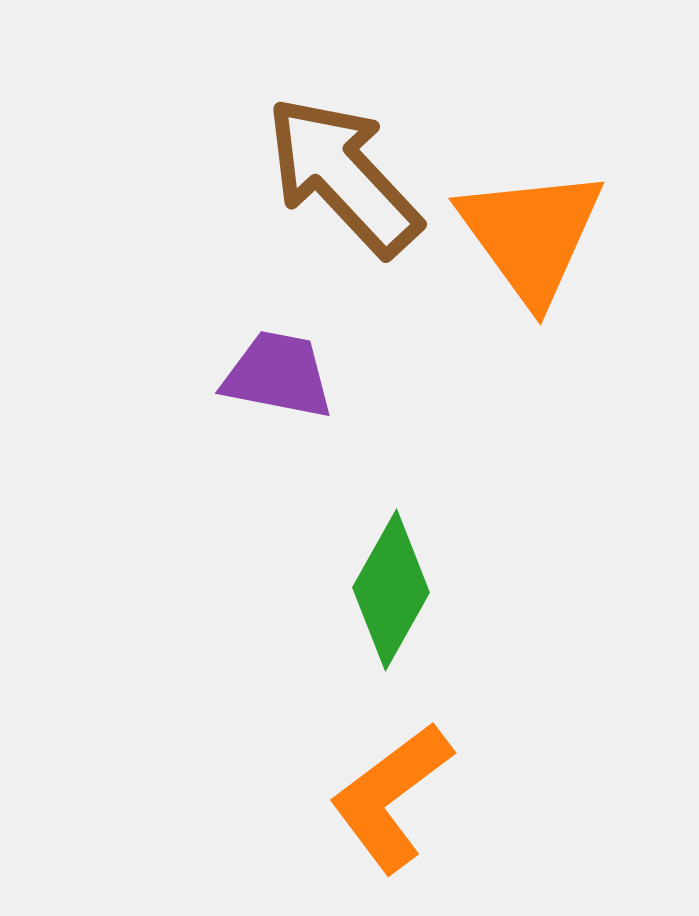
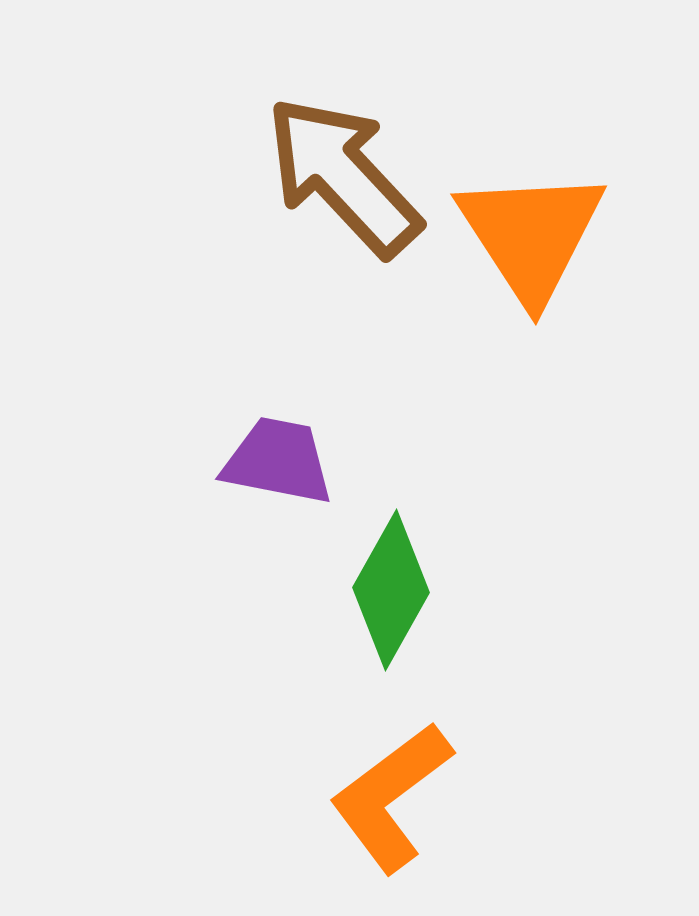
orange triangle: rotated 3 degrees clockwise
purple trapezoid: moved 86 px down
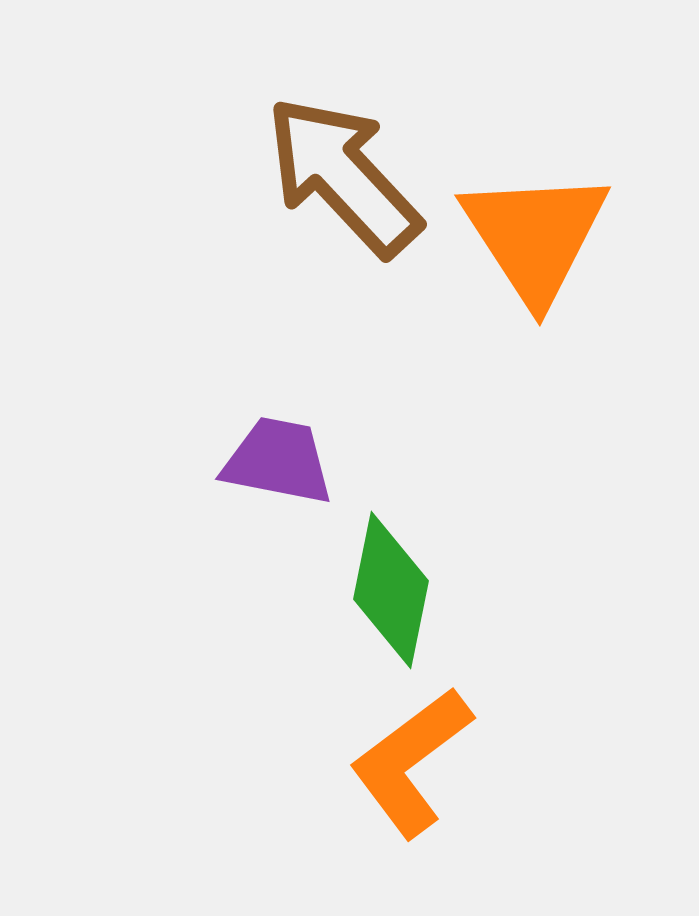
orange triangle: moved 4 px right, 1 px down
green diamond: rotated 18 degrees counterclockwise
orange L-shape: moved 20 px right, 35 px up
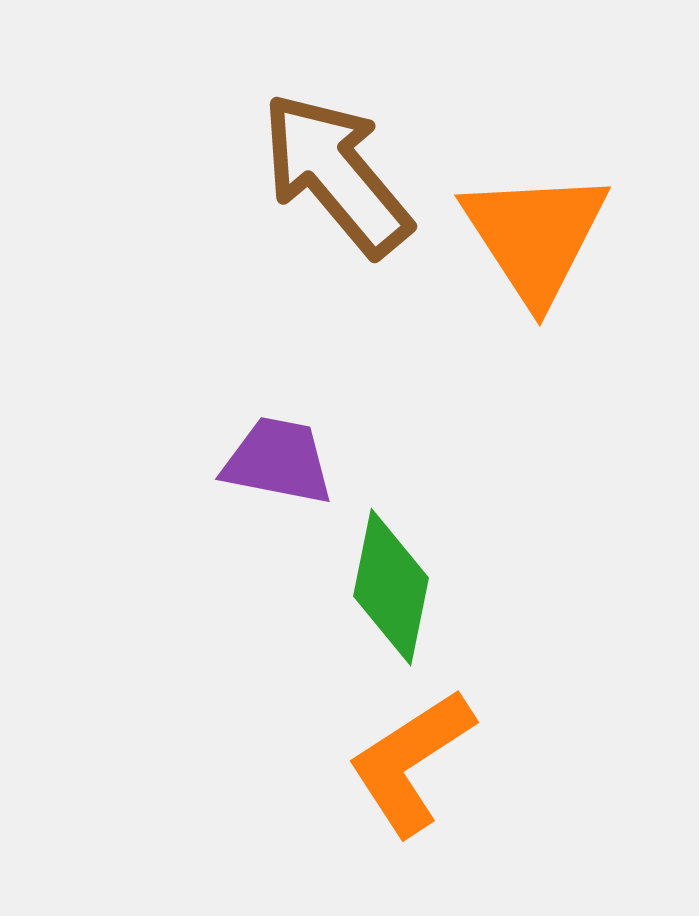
brown arrow: moved 7 px left, 2 px up; rotated 3 degrees clockwise
green diamond: moved 3 px up
orange L-shape: rotated 4 degrees clockwise
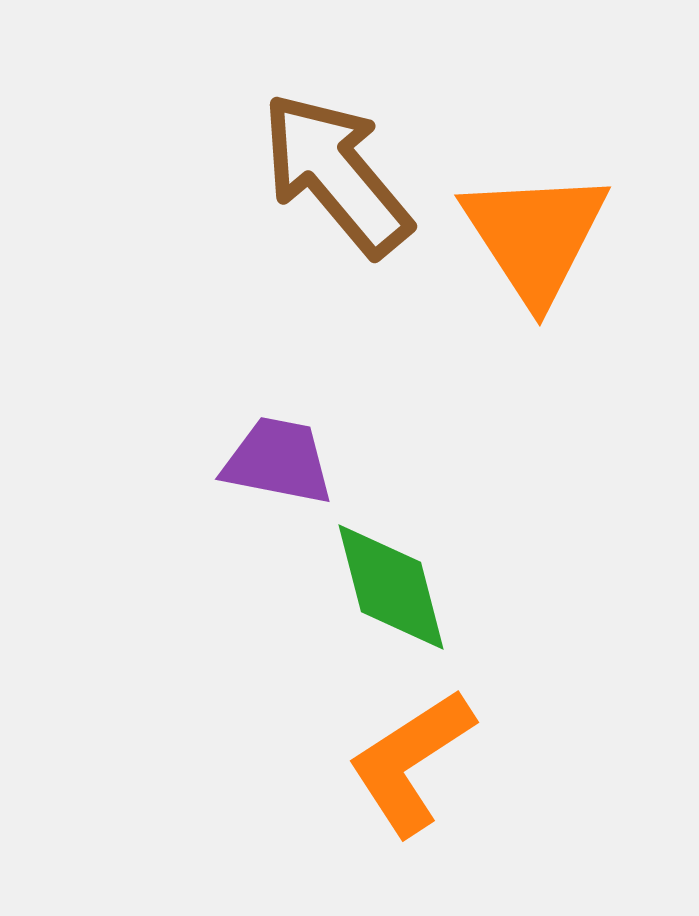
green diamond: rotated 26 degrees counterclockwise
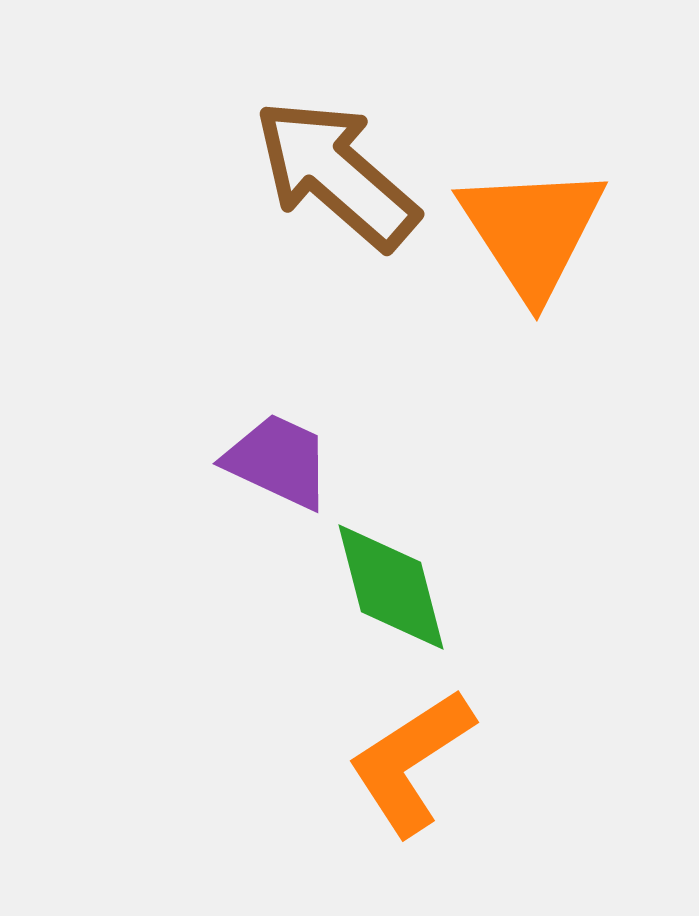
brown arrow: rotated 9 degrees counterclockwise
orange triangle: moved 3 px left, 5 px up
purple trapezoid: rotated 14 degrees clockwise
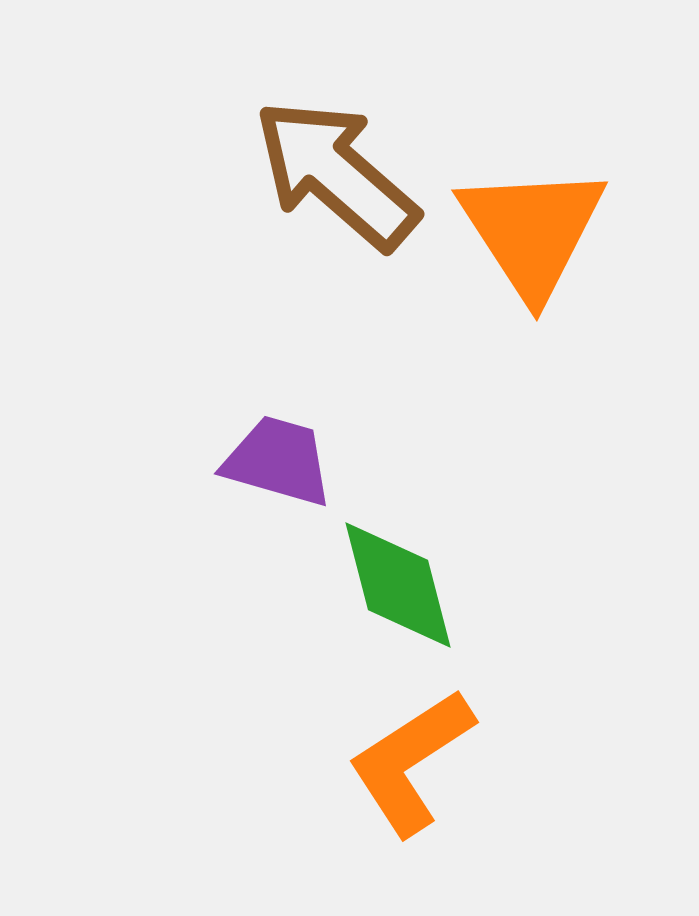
purple trapezoid: rotated 9 degrees counterclockwise
green diamond: moved 7 px right, 2 px up
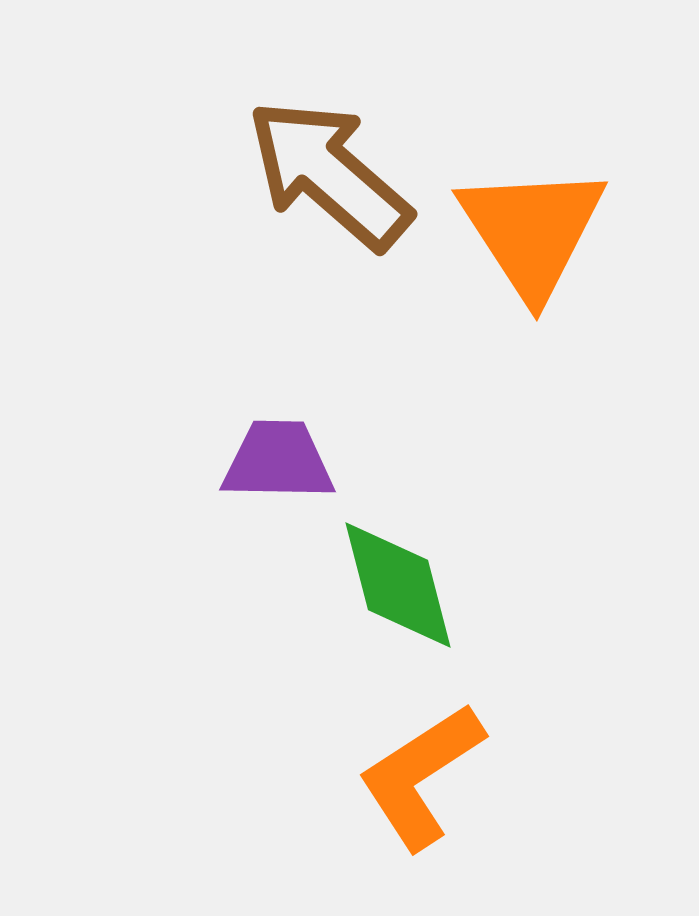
brown arrow: moved 7 px left
purple trapezoid: rotated 15 degrees counterclockwise
orange L-shape: moved 10 px right, 14 px down
